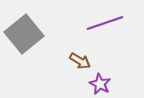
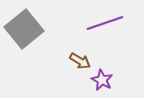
gray square: moved 5 px up
purple star: moved 2 px right, 4 px up
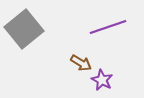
purple line: moved 3 px right, 4 px down
brown arrow: moved 1 px right, 2 px down
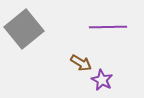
purple line: rotated 18 degrees clockwise
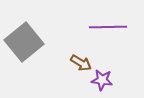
gray square: moved 13 px down
purple star: rotated 20 degrees counterclockwise
